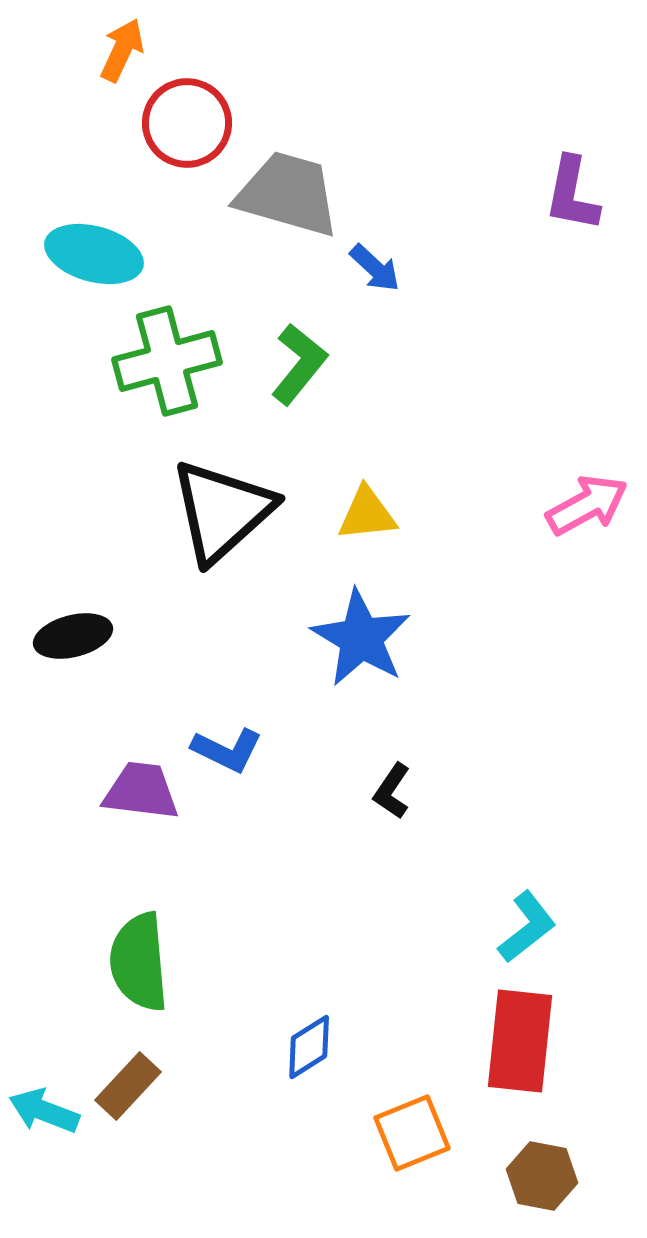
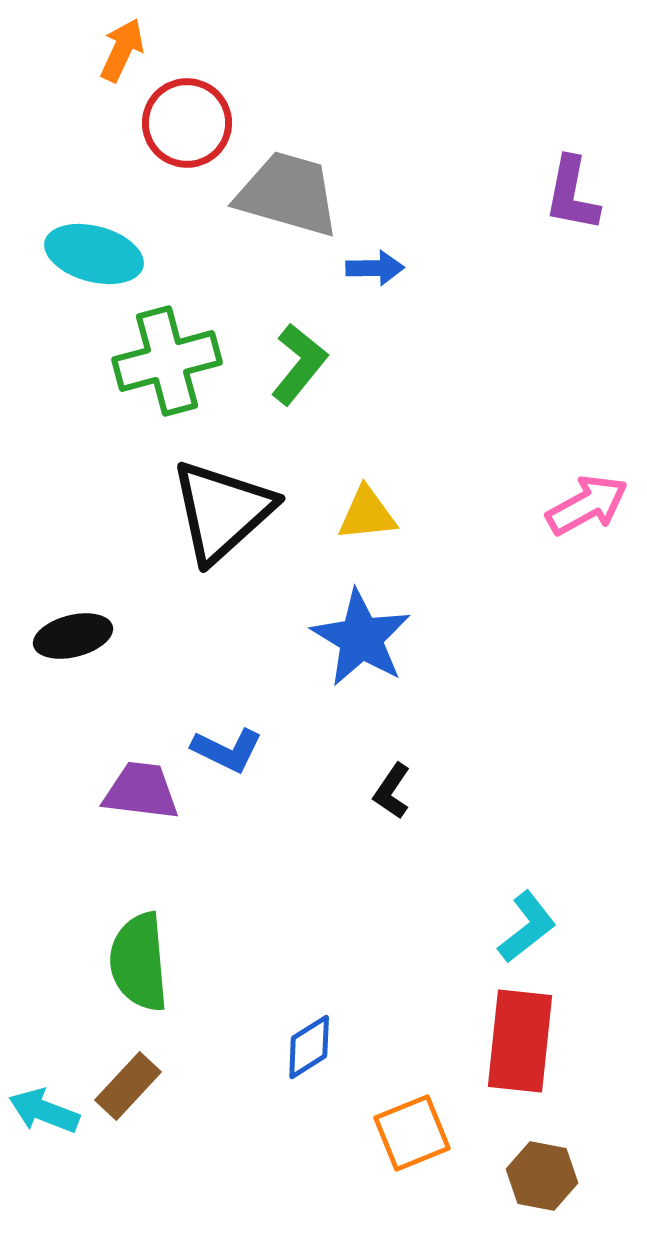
blue arrow: rotated 44 degrees counterclockwise
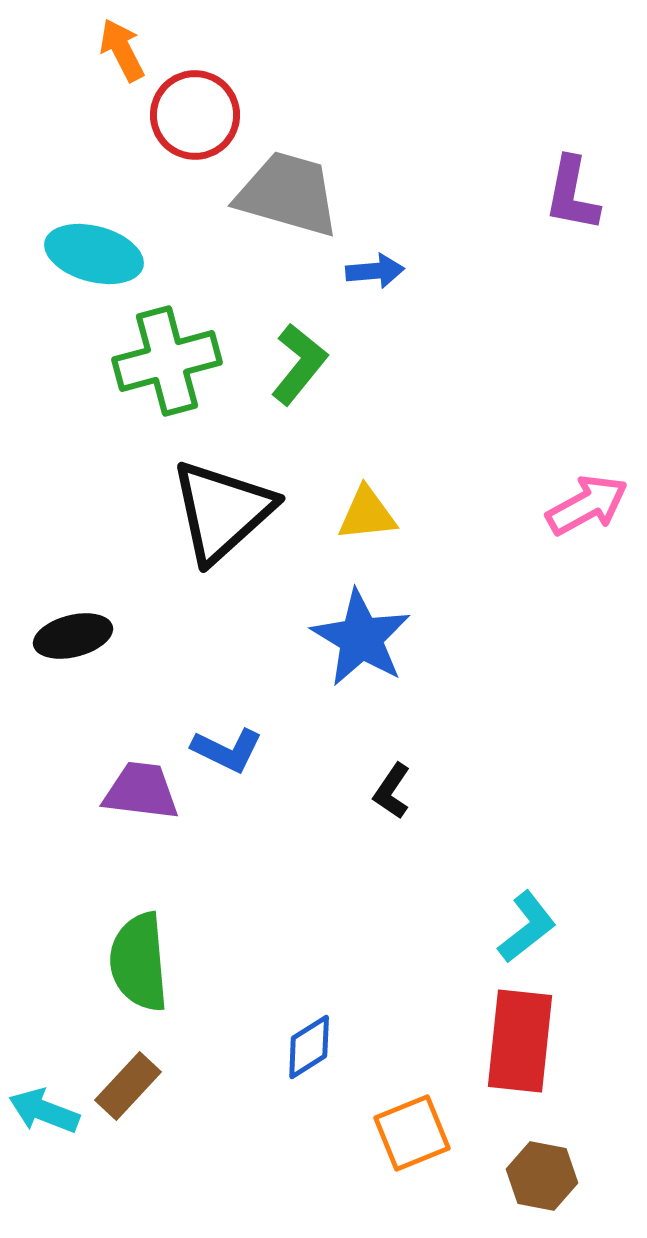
orange arrow: rotated 52 degrees counterclockwise
red circle: moved 8 px right, 8 px up
blue arrow: moved 3 px down; rotated 4 degrees counterclockwise
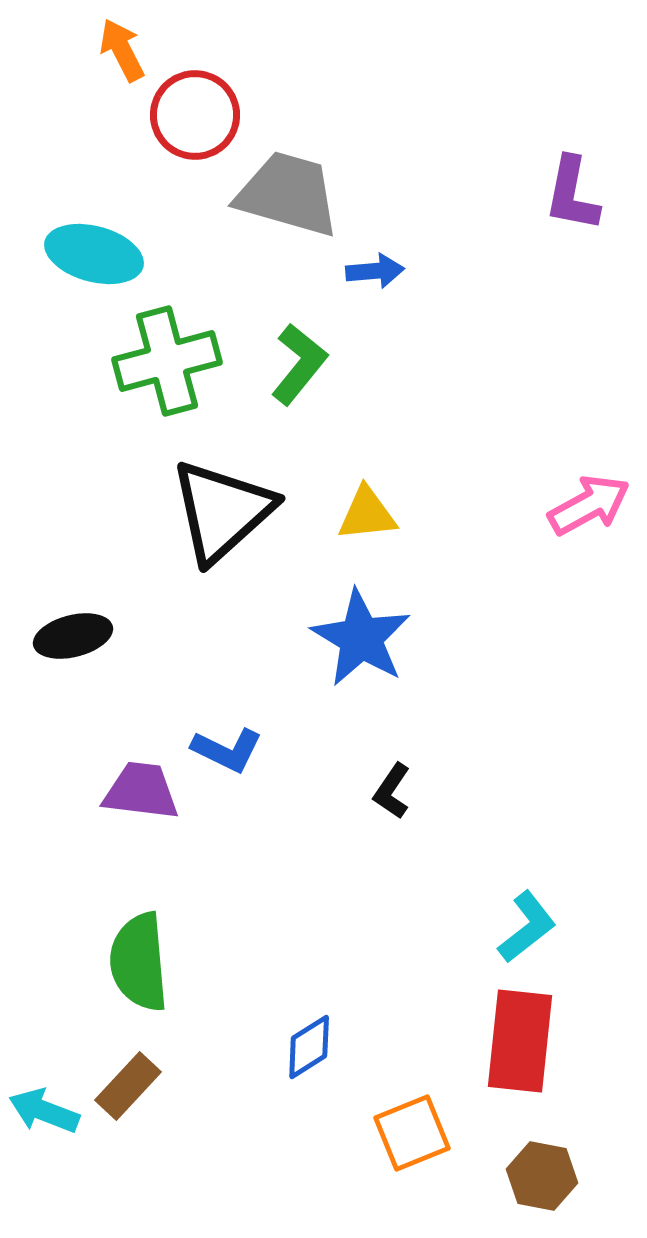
pink arrow: moved 2 px right
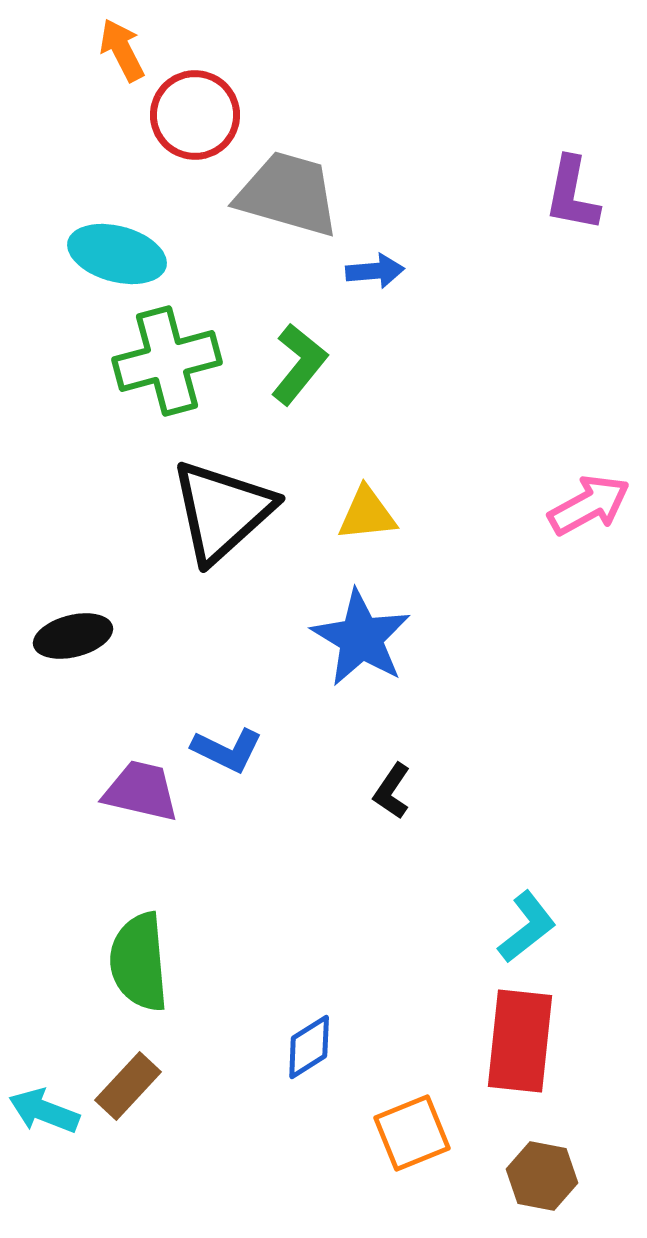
cyan ellipse: moved 23 px right
purple trapezoid: rotated 6 degrees clockwise
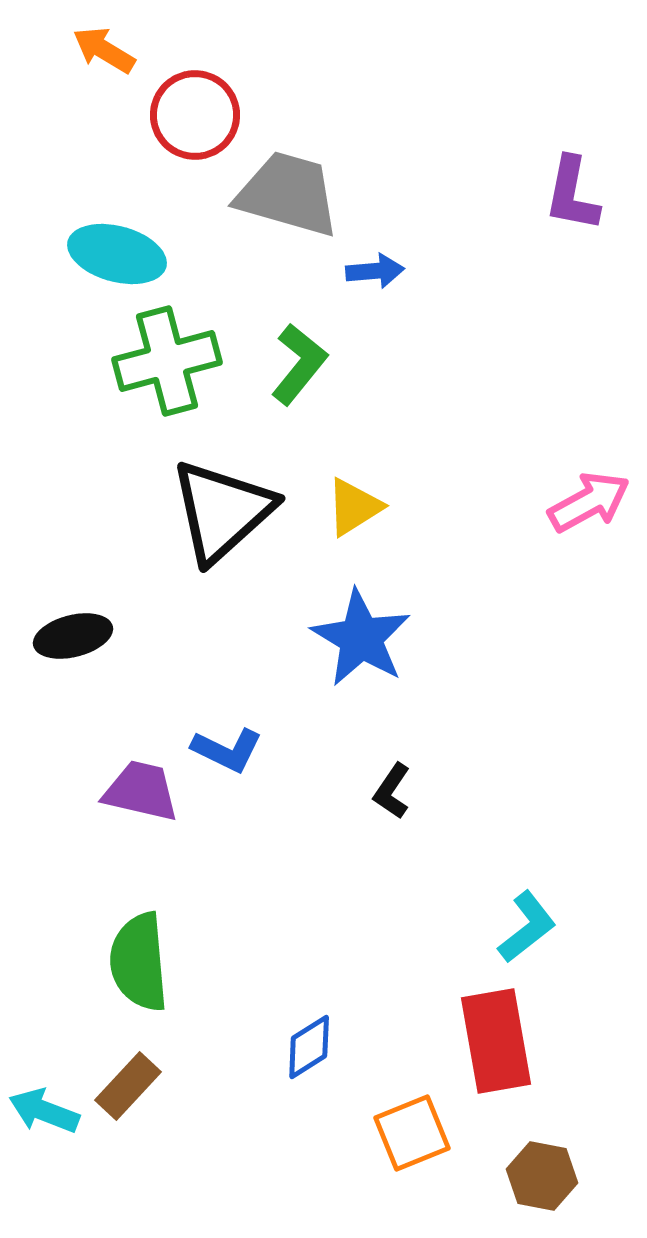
orange arrow: moved 18 px left; rotated 32 degrees counterclockwise
pink arrow: moved 3 px up
yellow triangle: moved 13 px left, 7 px up; rotated 26 degrees counterclockwise
red rectangle: moved 24 px left; rotated 16 degrees counterclockwise
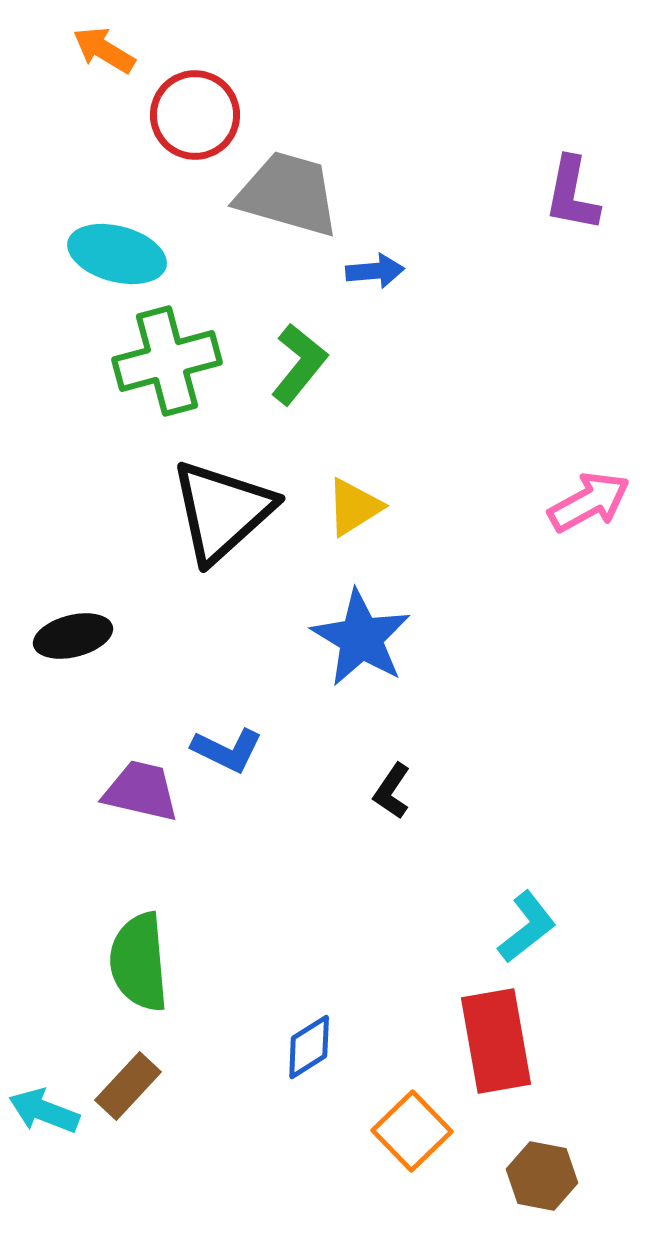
orange square: moved 2 px up; rotated 22 degrees counterclockwise
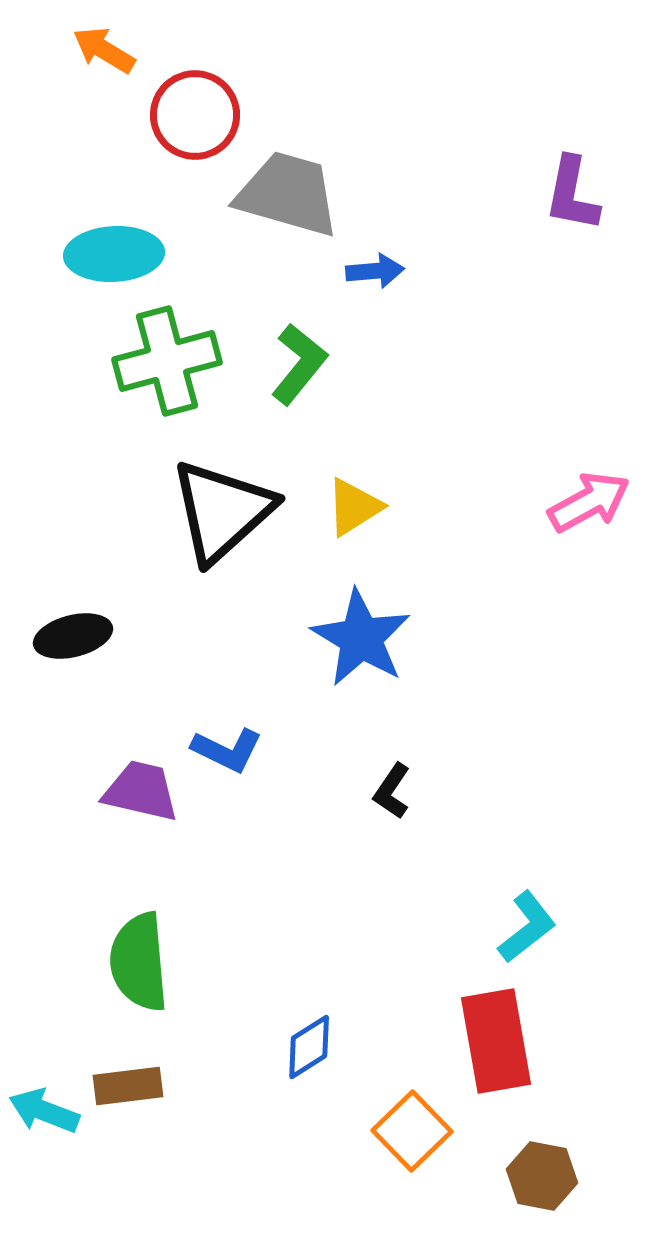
cyan ellipse: moved 3 px left; rotated 18 degrees counterclockwise
brown rectangle: rotated 40 degrees clockwise
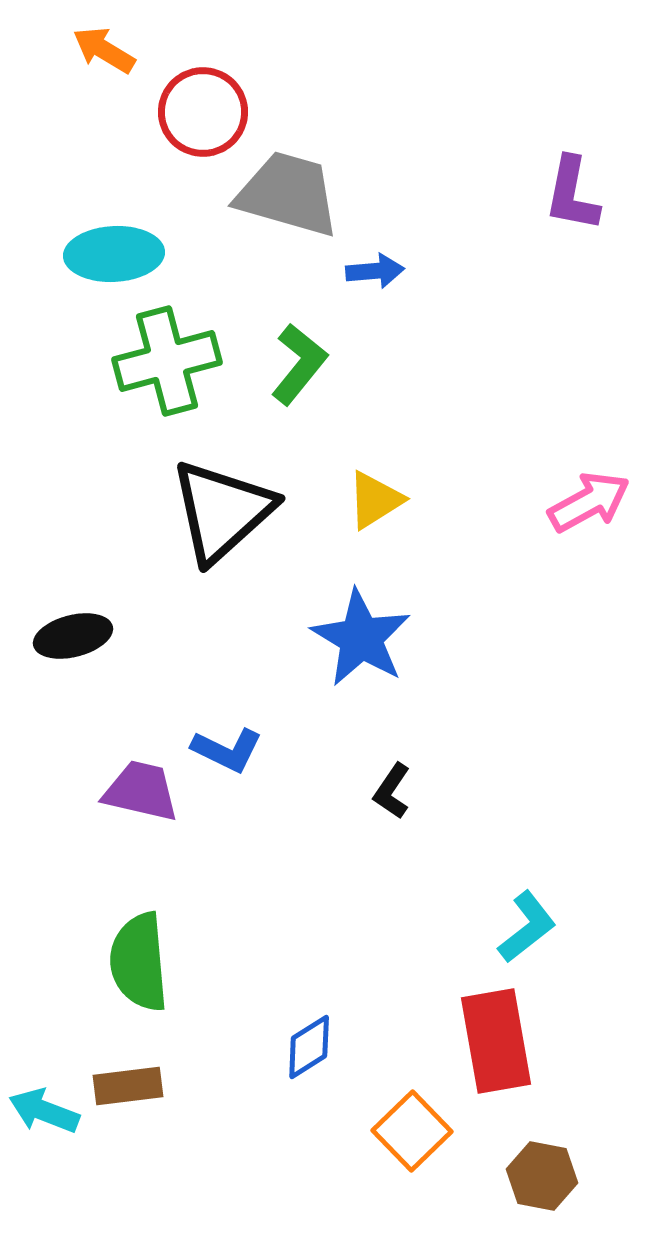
red circle: moved 8 px right, 3 px up
yellow triangle: moved 21 px right, 7 px up
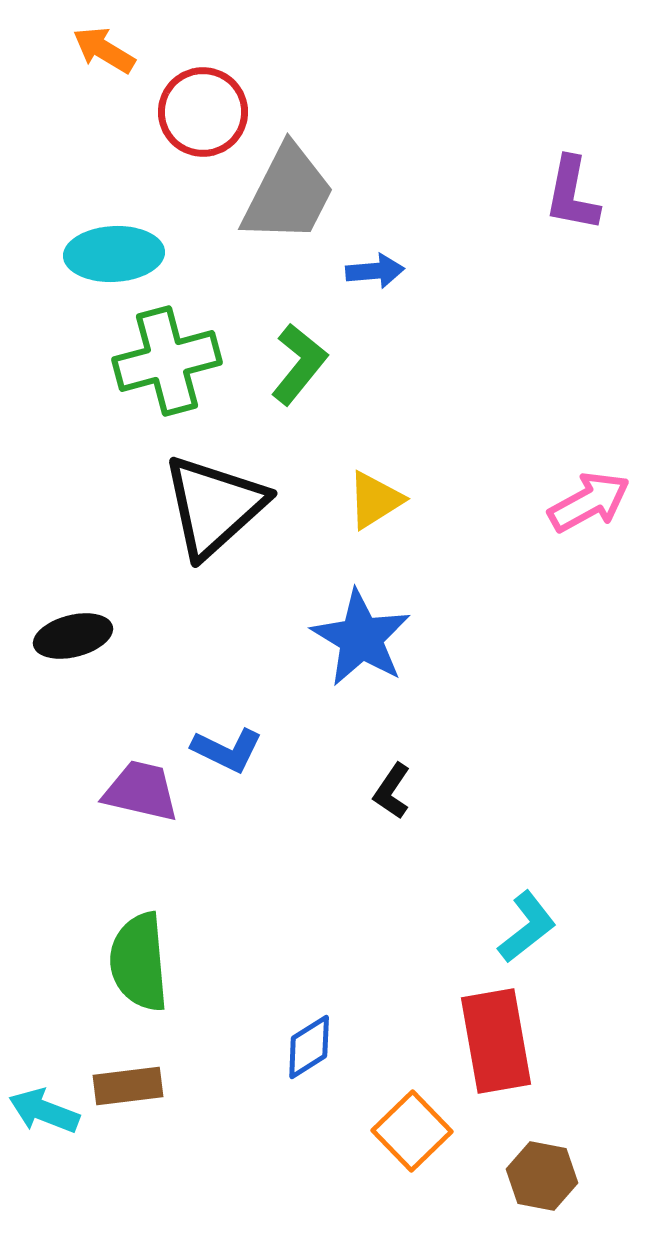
gray trapezoid: rotated 101 degrees clockwise
black triangle: moved 8 px left, 5 px up
